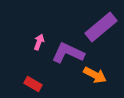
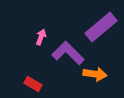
pink arrow: moved 2 px right, 5 px up
purple L-shape: rotated 20 degrees clockwise
orange arrow: moved 1 px up; rotated 20 degrees counterclockwise
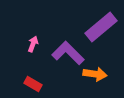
pink arrow: moved 8 px left, 7 px down
